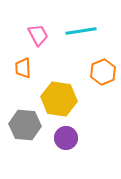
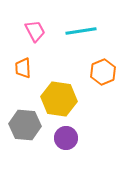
pink trapezoid: moved 3 px left, 4 px up
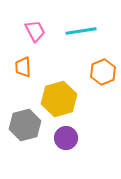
orange trapezoid: moved 1 px up
yellow hexagon: rotated 24 degrees counterclockwise
gray hexagon: rotated 20 degrees counterclockwise
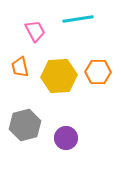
cyan line: moved 3 px left, 12 px up
orange trapezoid: moved 3 px left; rotated 10 degrees counterclockwise
orange hexagon: moved 5 px left; rotated 25 degrees clockwise
yellow hexagon: moved 23 px up; rotated 12 degrees clockwise
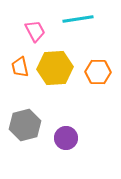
yellow hexagon: moved 4 px left, 8 px up
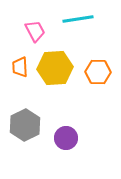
orange trapezoid: rotated 10 degrees clockwise
gray hexagon: rotated 12 degrees counterclockwise
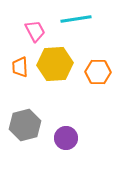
cyan line: moved 2 px left
yellow hexagon: moved 4 px up
gray hexagon: rotated 12 degrees clockwise
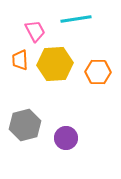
orange trapezoid: moved 7 px up
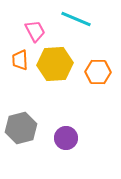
cyan line: rotated 32 degrees clockwise
gray hexagon: moved 4 px left, 3 px down
